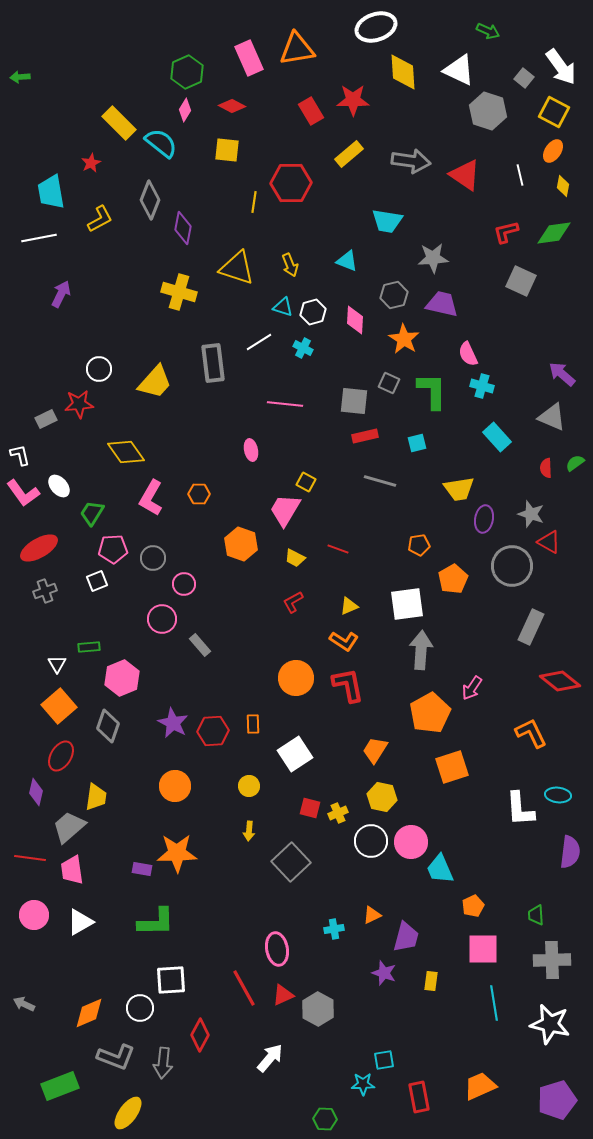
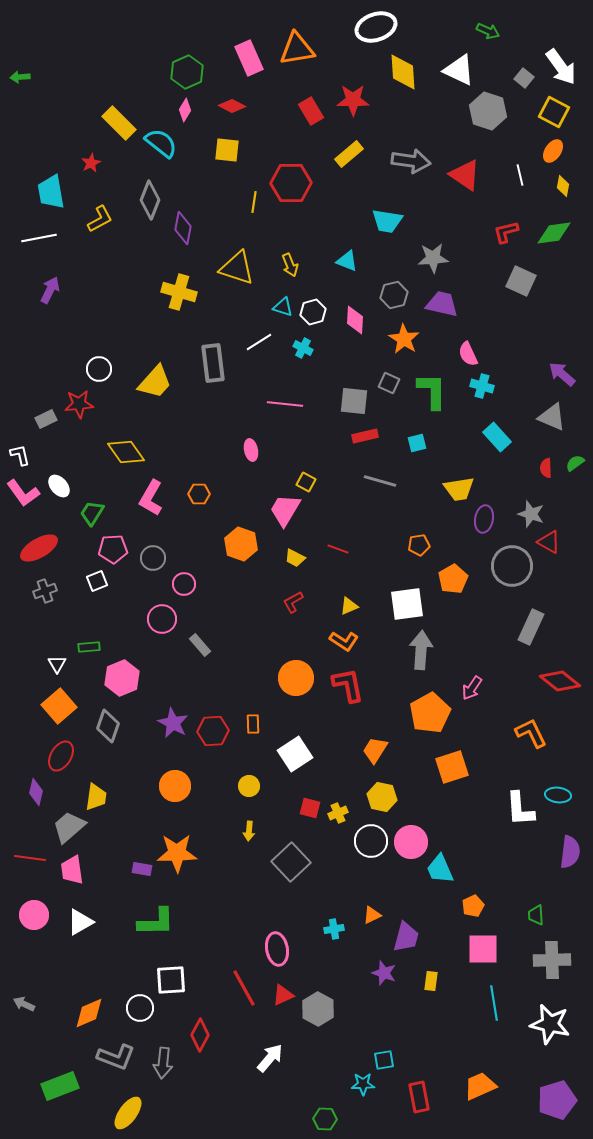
purple arrow at (61, 294): moved 11 px left, 4 px up
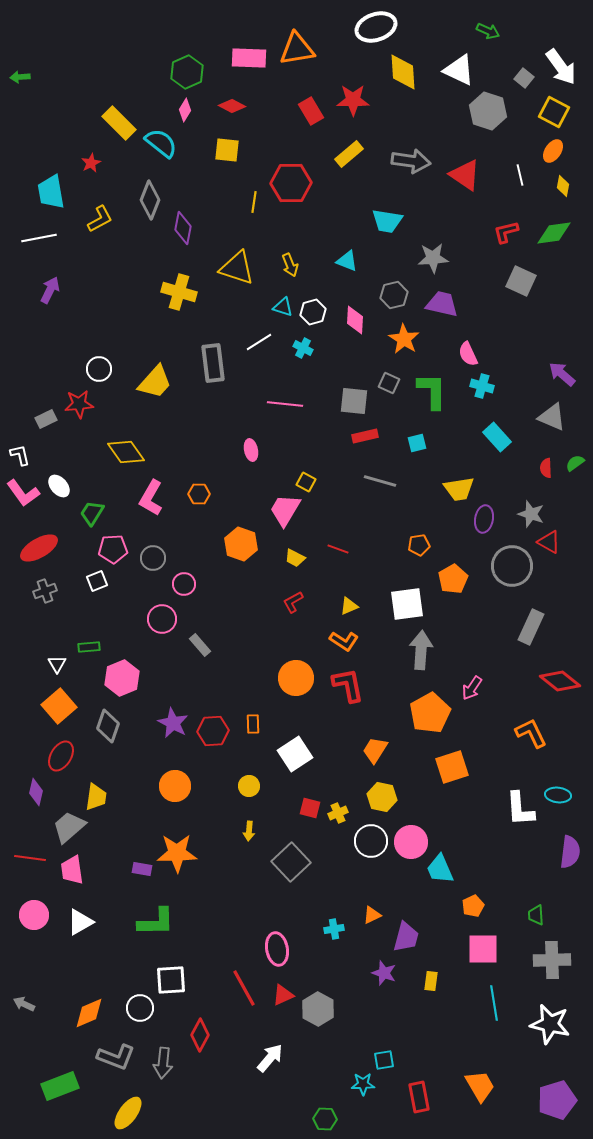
pink rectangle at (249, 58): rotated 64 degrees counterclockwise
orange trapezoid at (480, 1086): rotated 84 degrees clockwise
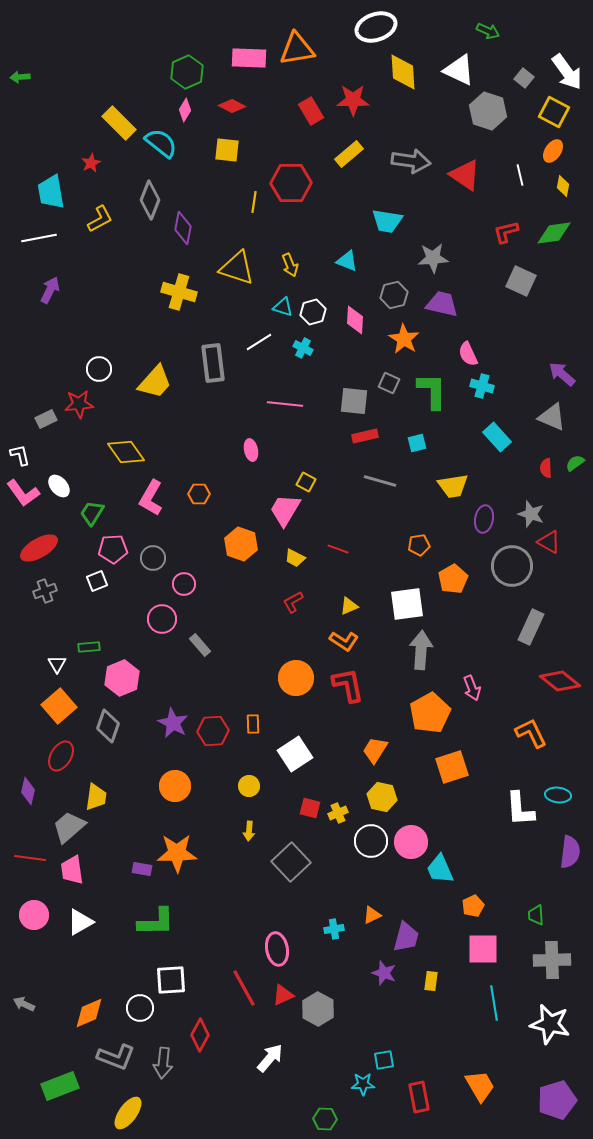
white arrow at (561, 67): moved 6 px right, 5 px down
yellow trapezoid at (459, 489): moved 6 px left, 3 px up
pink arrow at (472, 688): rotated 55 degrees counterclockwise
purple diamond at (36, 792): moved 8 px left, 1 px up
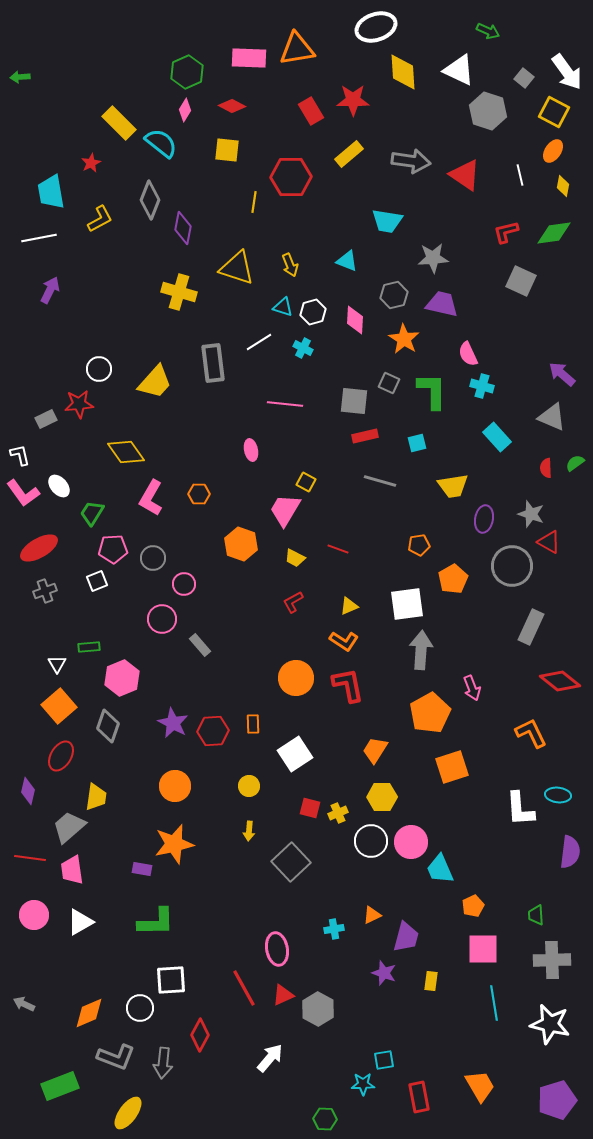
red hexagon at (291, 183): moved 6 px up
yellow hexagon at (382, 797): rotated 12 degrees counterclockwise
orange star at (177, 853): moved 3 px left, 9 px up; rotated 12 degrees counterclockwise
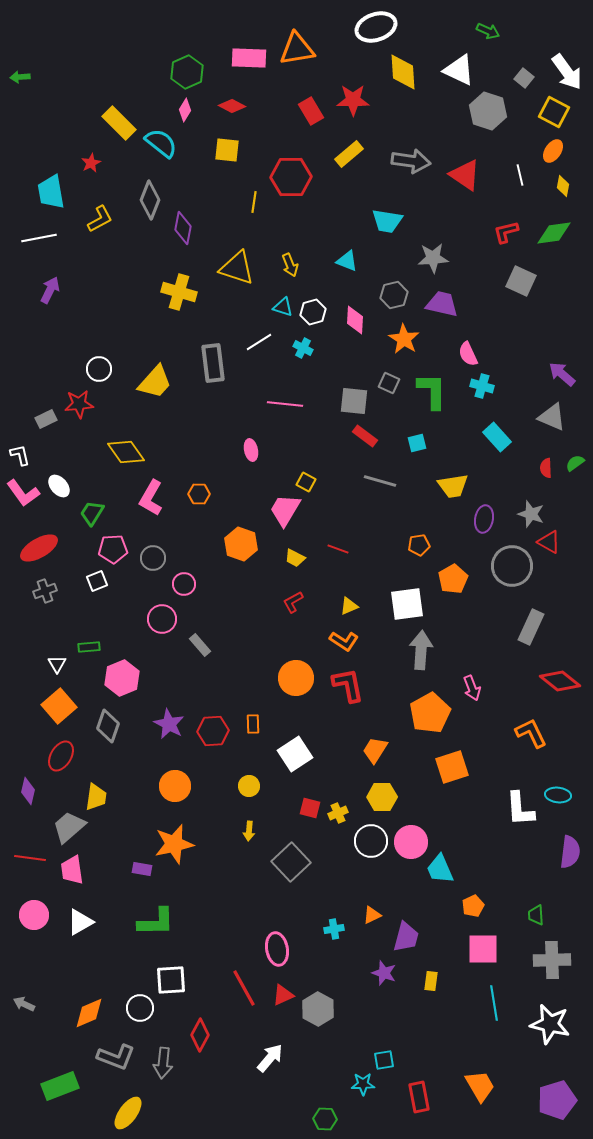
red rectangle at (365, 436): rotated 50 degrees clockwise
purple star at (173, 723): moved 4 px left, 1 px down
